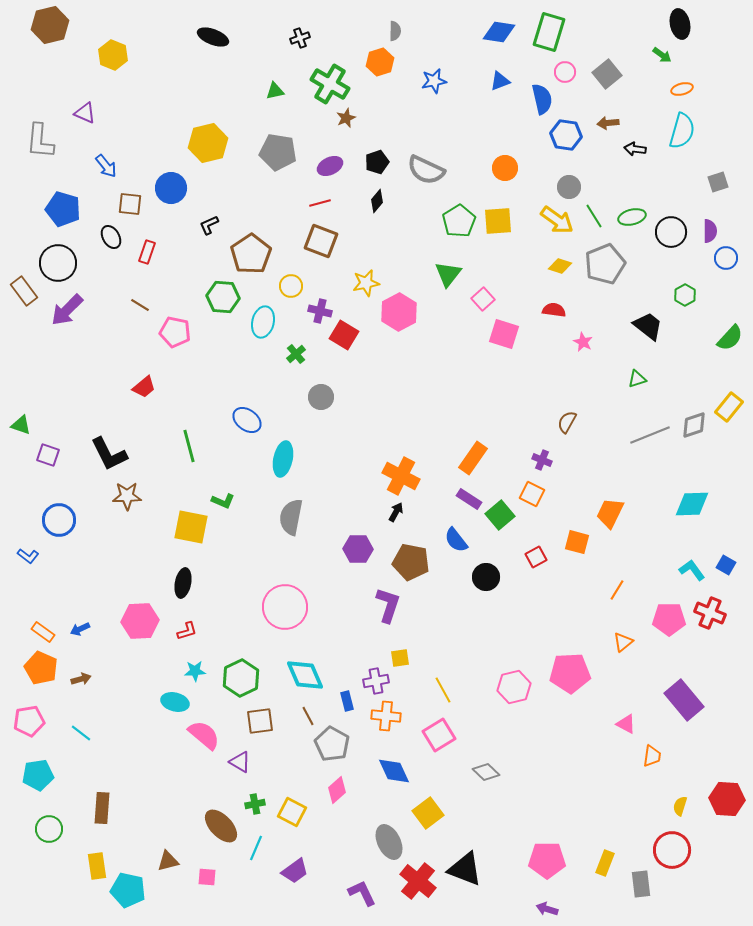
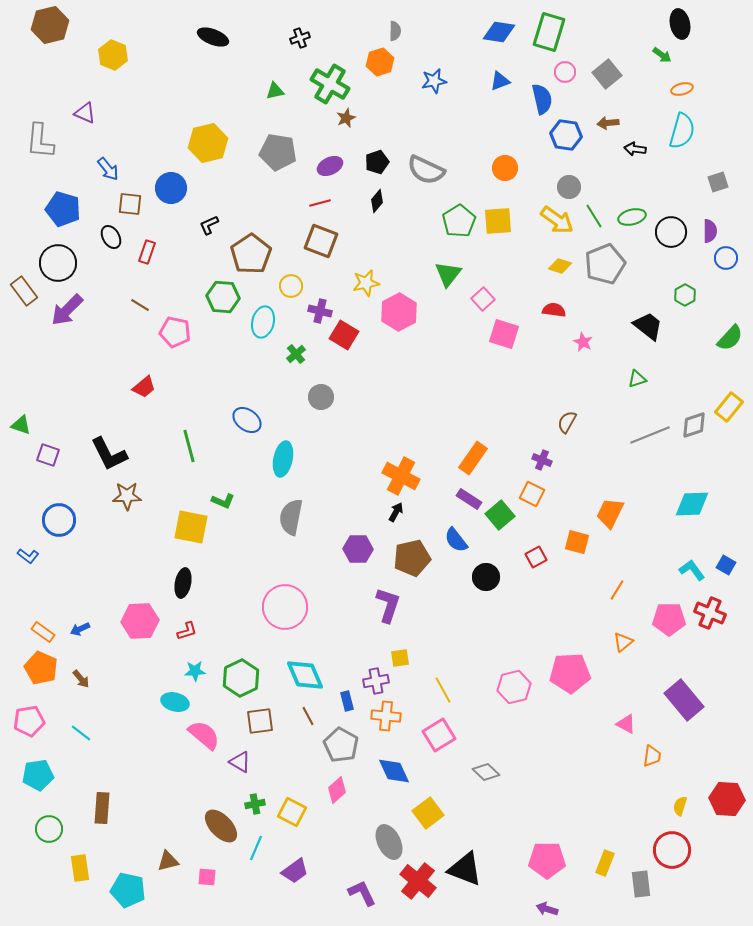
blue arrow at (106, 166): moved 2 px right, 3 px down
brown pentagon at (411, 562): moved 1 px right, 4 px up; rotated 24 degrees counterclockwise
brown arrow at (81, 679): rotated 66 degrees clockwise
gray pentagon at (332, 744): moved 9 px right, 1 px down
yellow rectangle at (97, 866): moved 17 px left, 2 px down
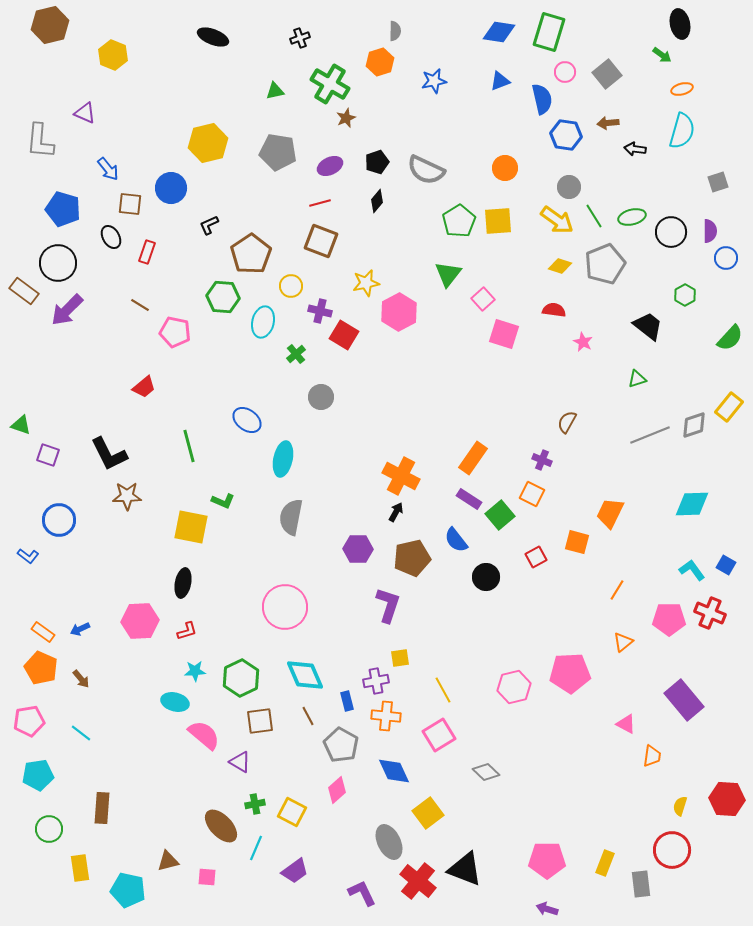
brown rectangle at (24, 291): rotated 16 degrees counterclockwise
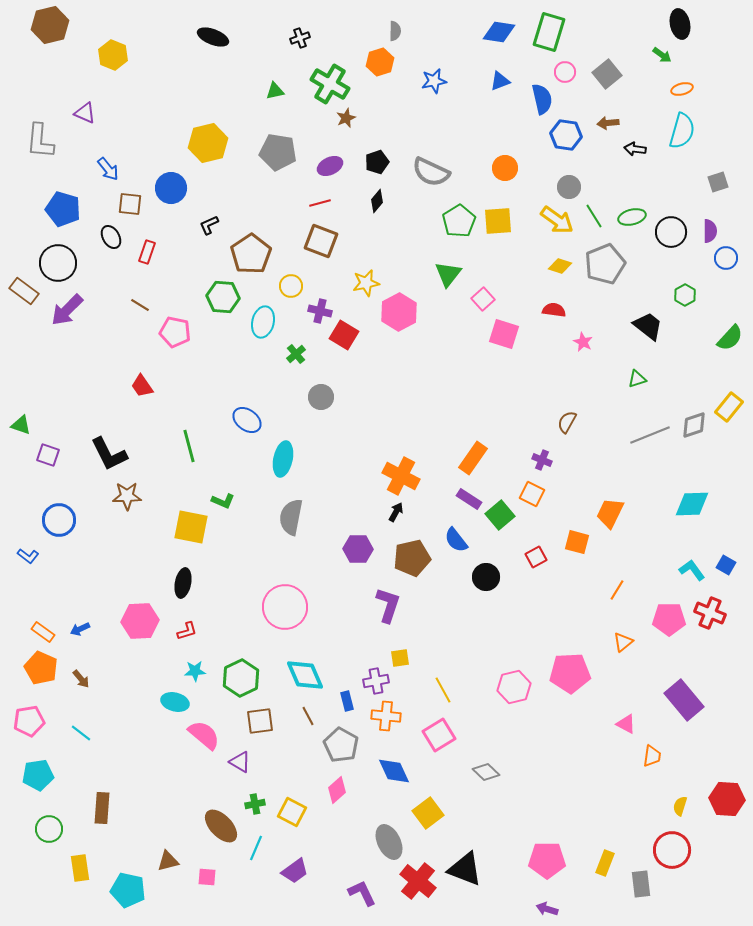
gray semicircle at (426, 170): moved 5 px right, 2 px down
red trapezoid at (144, 387): moved 2 px left, 1 px up; rotated 95 degrees clockwise
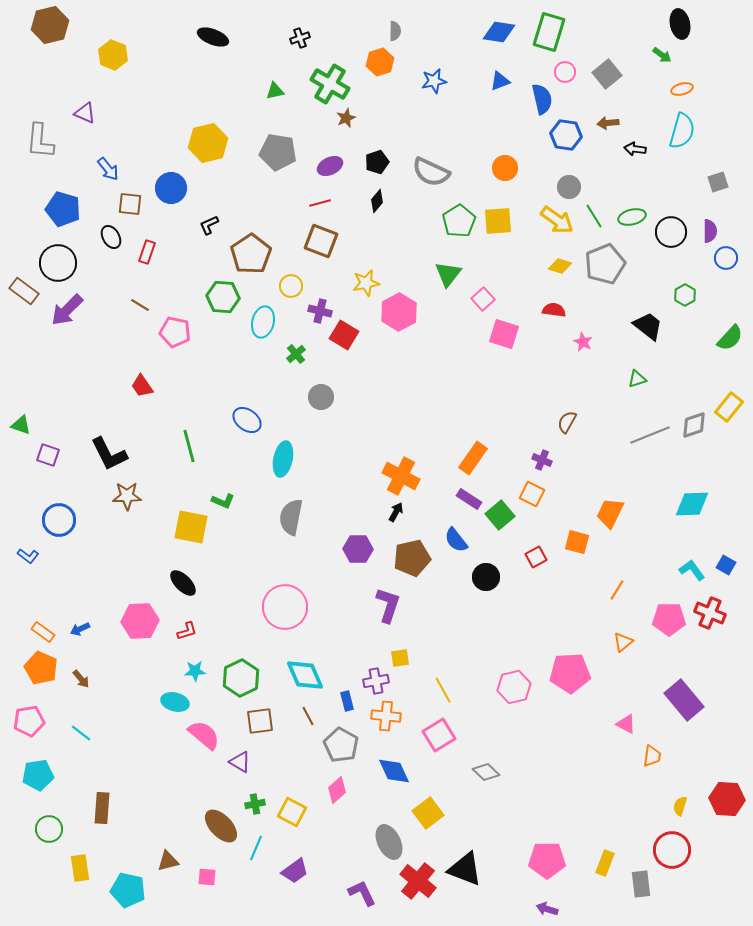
black ellipse at (183, 583): rotated 56 degrees counterclockwise
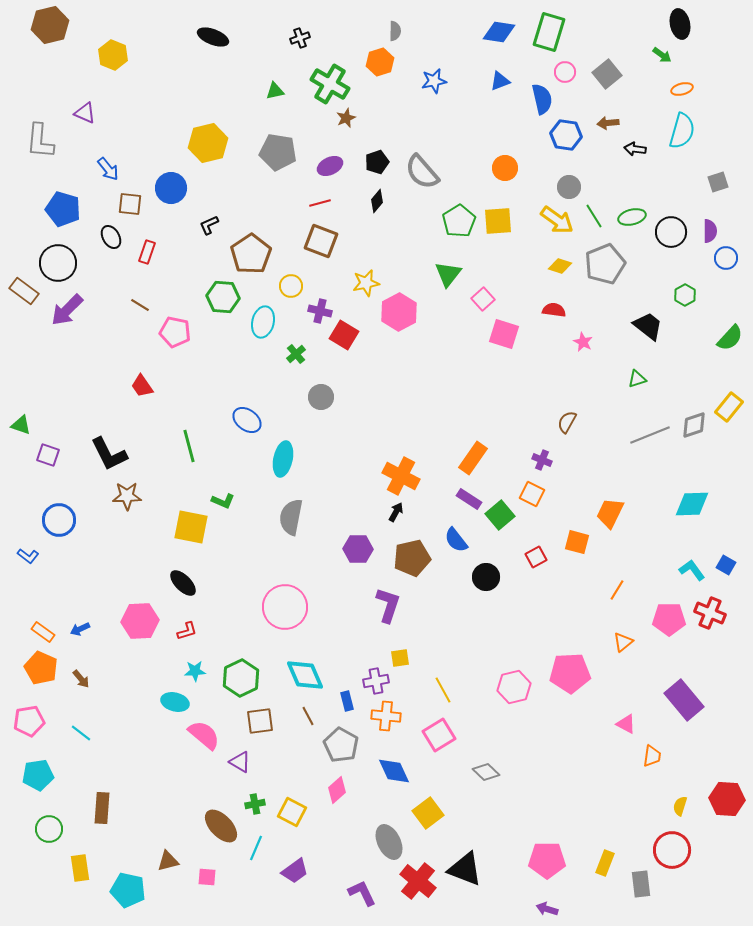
gray semicircle at (431, 172): moved 9 px left; rotated 24 degrees clockwise
